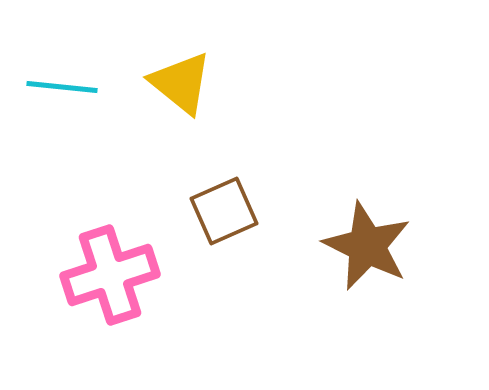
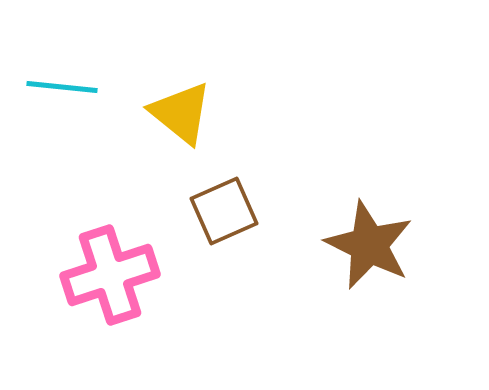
yellow triangle: moved 30 px down
brown star: moved 2 px right, 1 px up
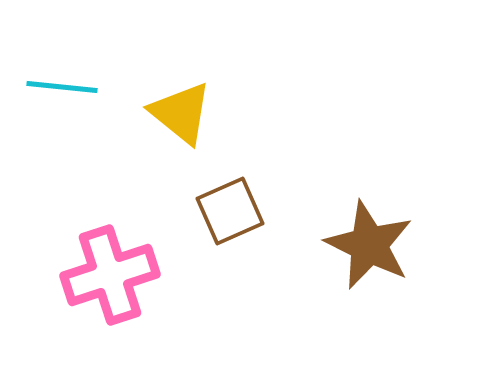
brown square: moved 6 px right
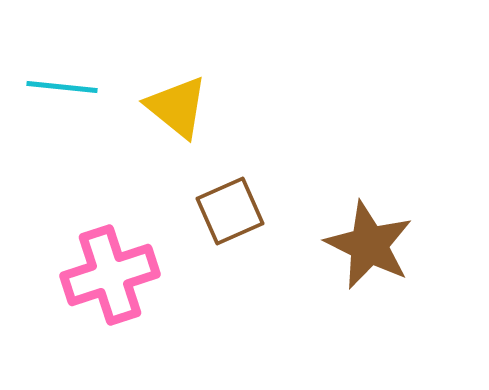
yellow triangle: moved 4 px left, 6 px up
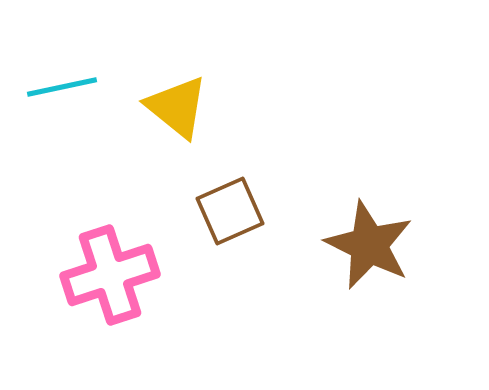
cyan line: rotated 18 degrees counterclockwise
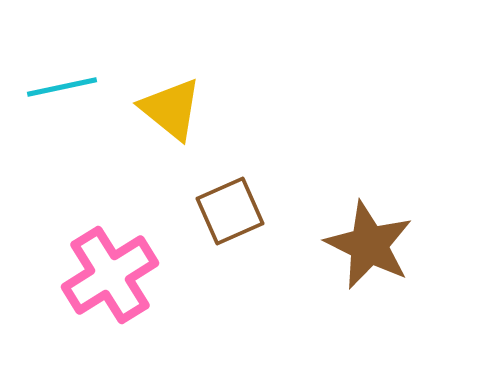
yellow triangle: moved 6 px left, 2 px down
pink cross: rotated 14 degrees counterclockwise
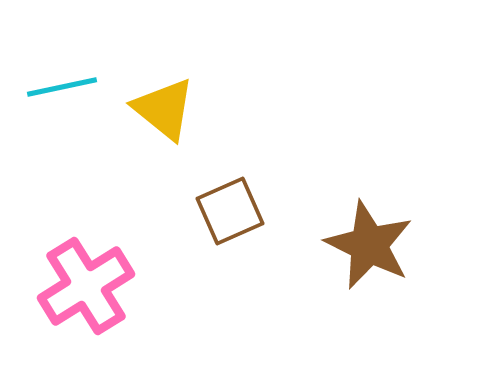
yellow triangle: moved 7 px left
pink cross: moved 24 px left, 11 px down
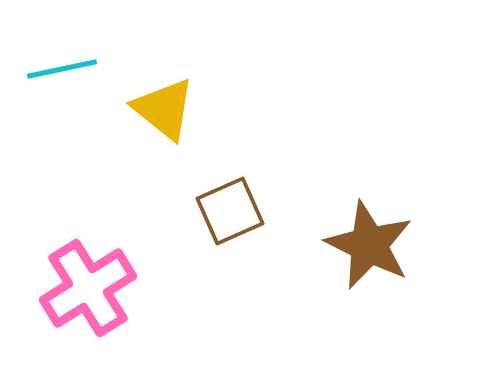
cyan line: moved 18 px up
pink cross: moved 2 px right, 2 px down
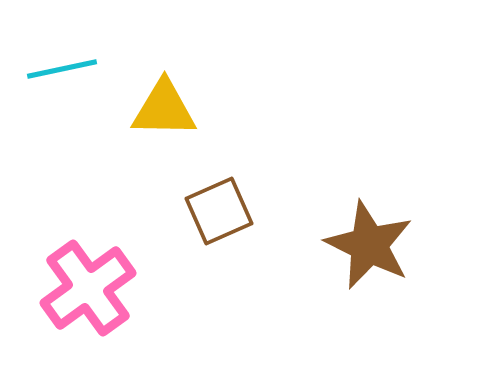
yellow triangle: rotated 38 degrees counterclockwise
brown square: moved 11 px left
pink cross: rotated 4 degrees counterclockwise
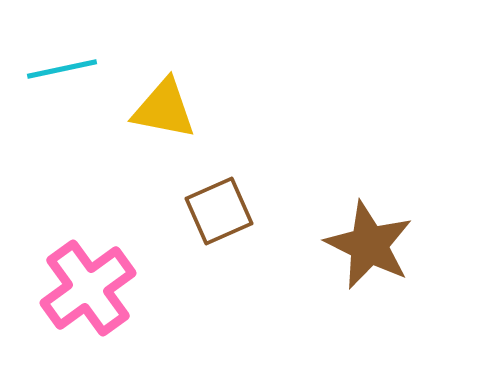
yellow triangle: rotated 10 degrees clockwise
